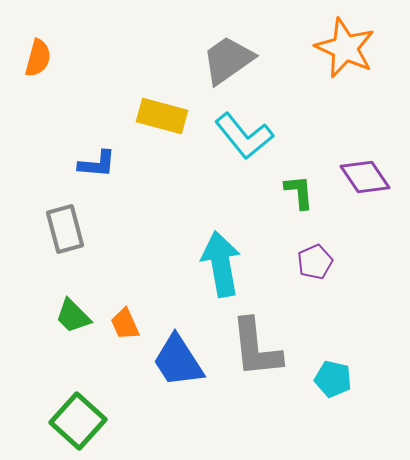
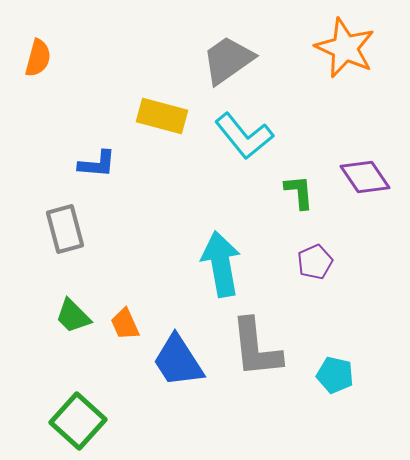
cyan pentagon: moved 2 px right, 4 px up
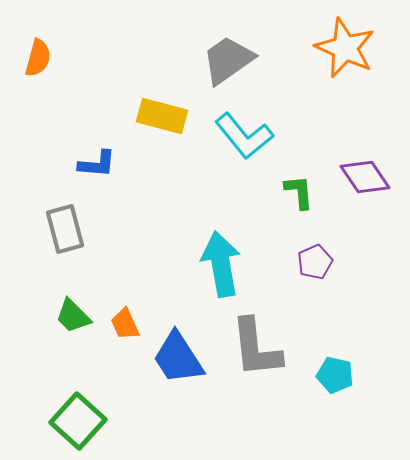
blue trapezoid: moved 3 px up
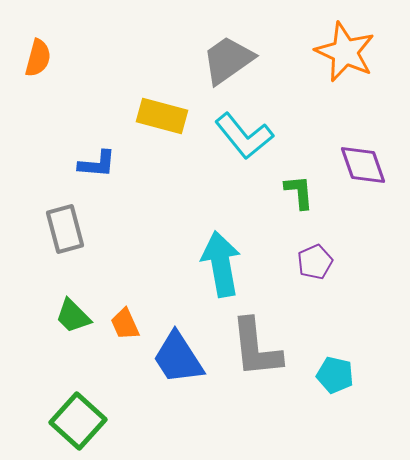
orange star: moved 4 px down
purple diamond: moved 2 px left, 12 px up; rotated 15 degrees clockwise
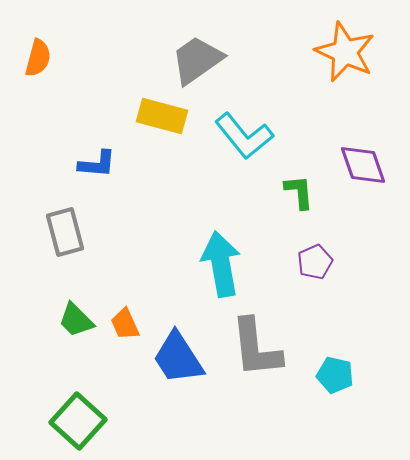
gray trapezoid: moved 31 px left
gray rectangle: moved 3 px down
green trapezoid: moved 3 px right, 4 px down
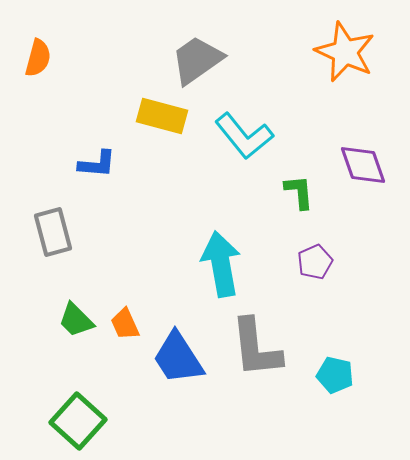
gray rectangle: moved 12 px left
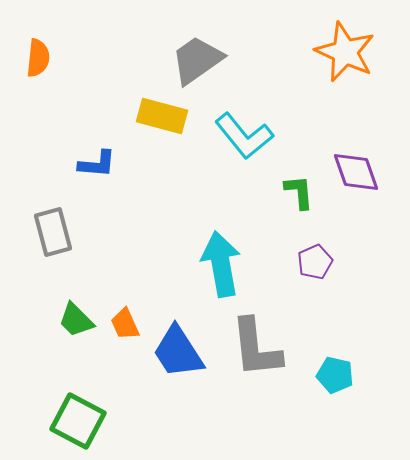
orange semicircle: rotated 9 degrees counterclockwise
purple diamond: moved 7 px left, 7 px down
blue trapezoid: moved 6 px up
green square: rotated 14 degrees counterclockwise
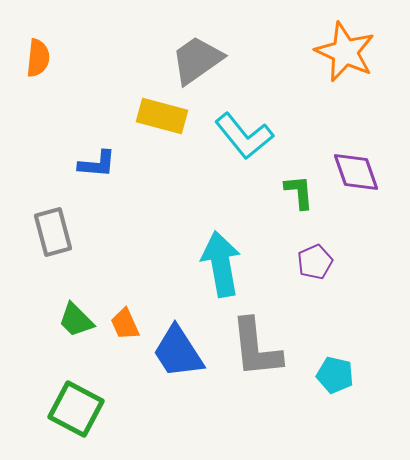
green square: moved 2 px left, 12 px up
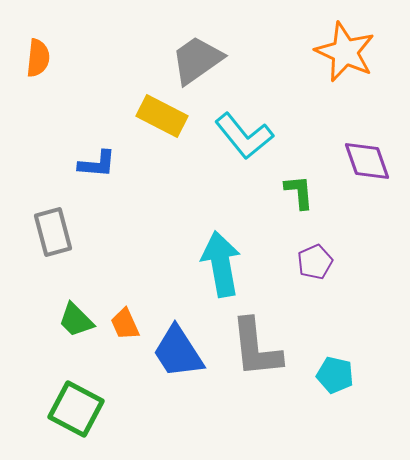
yellow rectangle: rotated 12 degrees clockwise
purple diamond: moved 11 px right, 11 px up
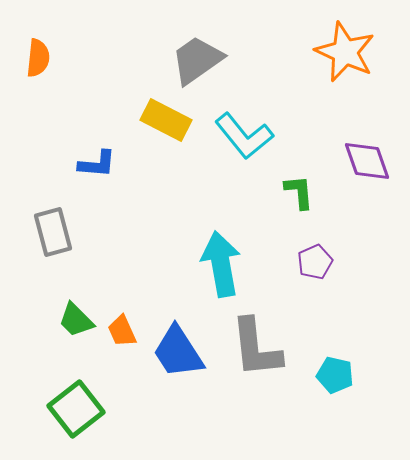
yellow rectangle: moved 4 px right, 4 px down
orange trapezoid: moved 3 px left, 7 px down
green square: rotated 24 degrees clockwise
